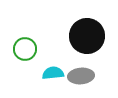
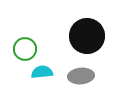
cyan semicircle: moved 11 px left, 1 px up
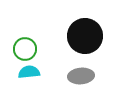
black circle: moved 2 px left
cyan semicircle: moved 13 px left
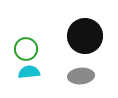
green circle: moved 1 px right
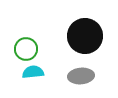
cyan semicircle: moved 4 px right
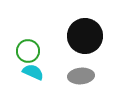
green circle: moved 2 px right, 2 px down
cyan semicircle: rotated 30 degrees clockwise
